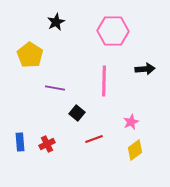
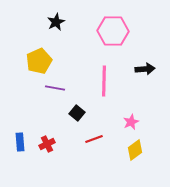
yellow pentagon: moved 9 px right, 6 px down; rotated 15 degrees clockwise
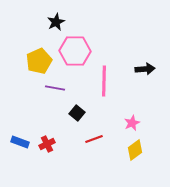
pink hexagon: moved 38 px left, 20 px down
pink star: moved 1 px right, 1 px down
blue rectangle: rotated 66 degrees counterclockwise
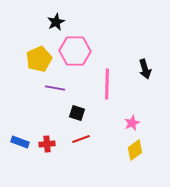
yellow pentagon: moved 2 px up
black arrow: rotated 78 degrees clockwise
pink line: moved 3 px right, 3 px down
black square: rotated 21 degrees counterclockwise
red line: moved 13 px left
red cross: rotated 21 degrees clockwise
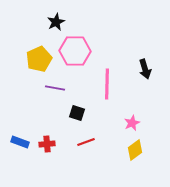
red line: moved 5 px right, 3 px down
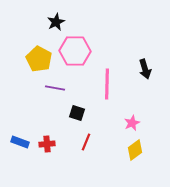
yellow pentagon: rotated 20 degrees counterclockwise
red line: rotated 48 degrees counterclockwise
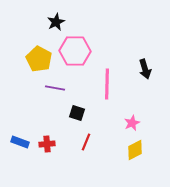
yellow diamond: rotated 10 degrees clockwise
